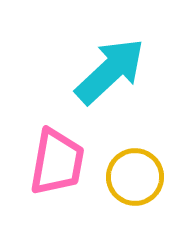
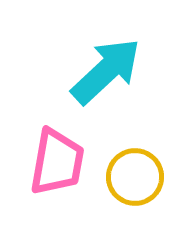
cyan arrow: moved 4 px left
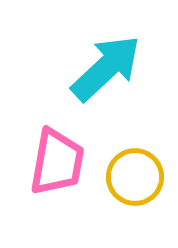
cyan arrow: moved 3 px up
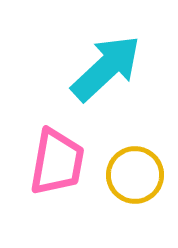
yellow circle: moved 2 px up
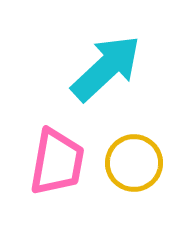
yellow circle: moved 1 px left, 12 px up
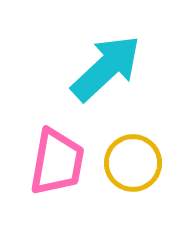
yellow circle: moved 1 px left
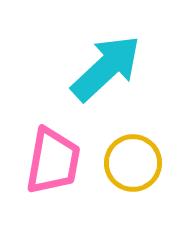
pink trapezoid: moved 4 px left, 1 px up
